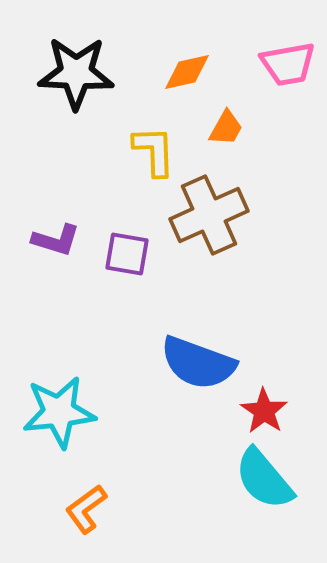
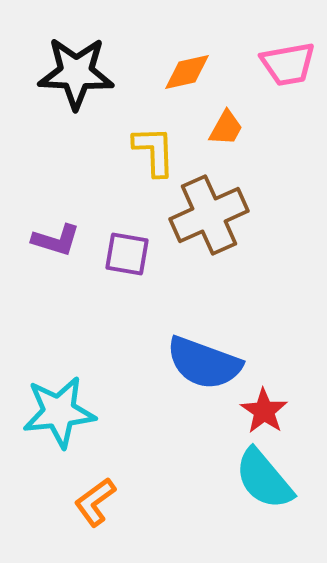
blue semicircle: moved 6 px right
orange L-shape: moved 9 px right, 7 px up
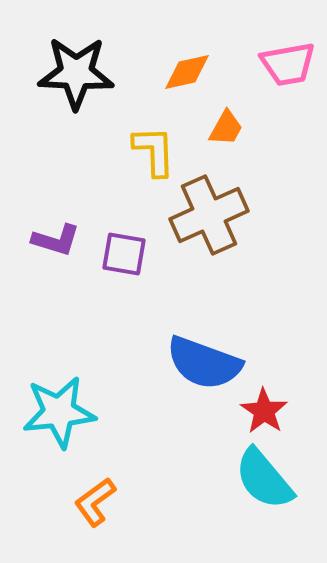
purple square: moved 3 px left
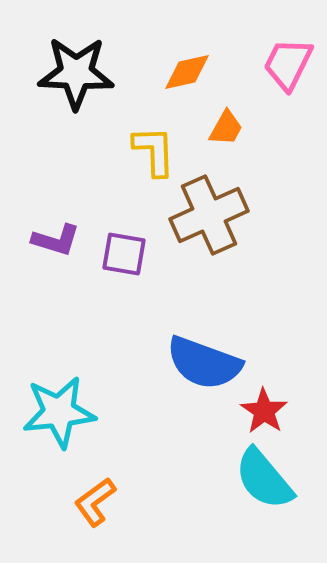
pink trapezoid: rotated 126 degrees clockwise
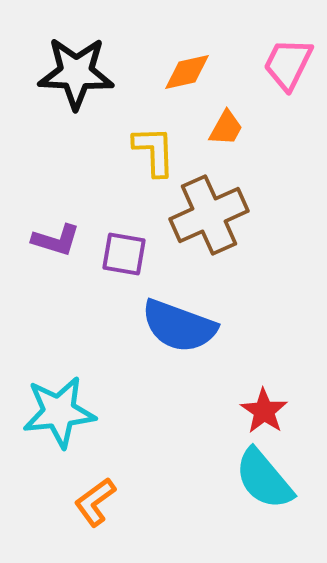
blue semicircle: moved 25 px left, 37 px up
